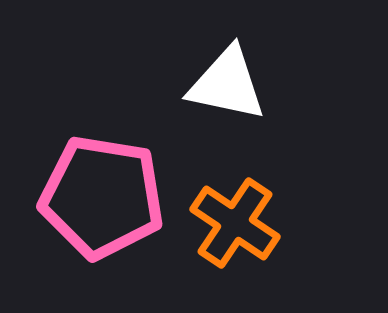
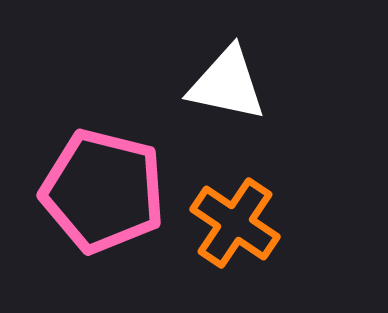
pink pentagon: moved 1 px right, 6 px up; rotated 5 degrees clockwise
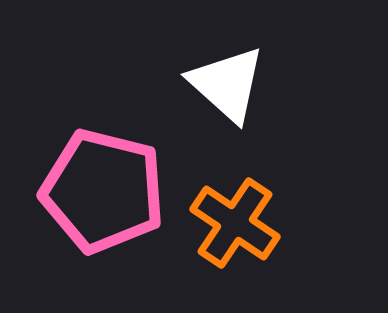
white triangle: rotated 30 degrees clockwise
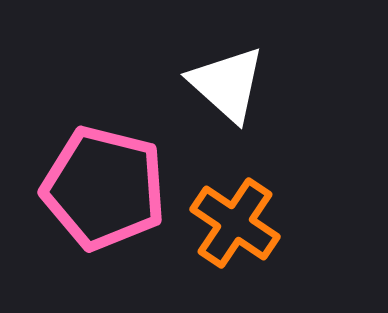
pink pentagon: moved 1 px right, 3 px up
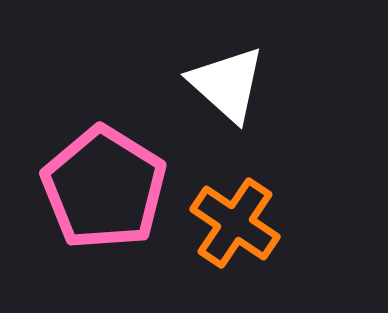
pink pentagon: rotated 18 degrees clockwise
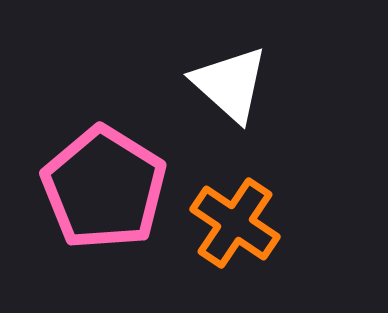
white triangle: moved 3 px right
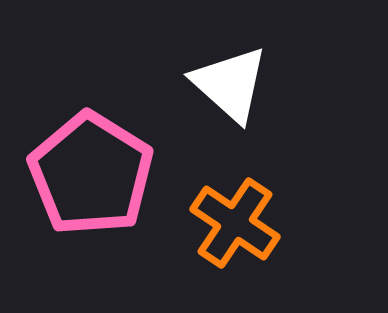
pink pentagon: moved 13 px left, 14 px up
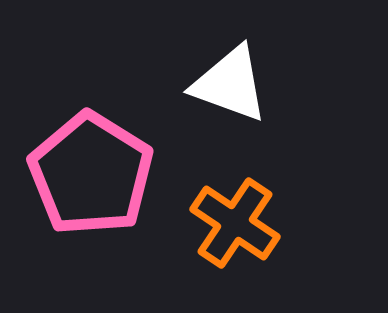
white triangle: rotated 22 degrees counterclockwise
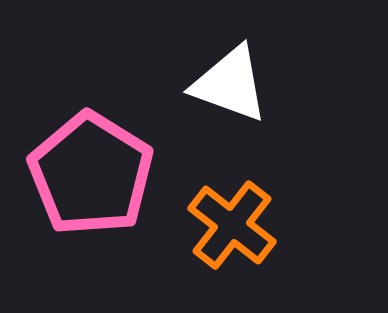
orange cross: moved 3 px left, 2 px down; rotated 4 degrees clockwise
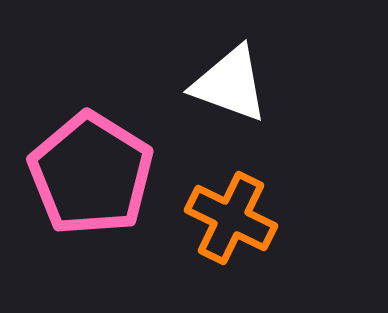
orange cross: moved 1 px left, 7 px up; rotated 12 degrees counterclockwise
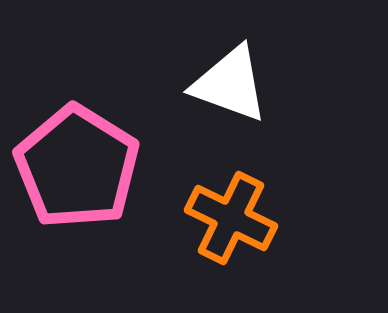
pink pentagon: moved 14 px left, 7 px up
